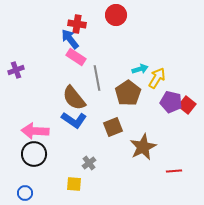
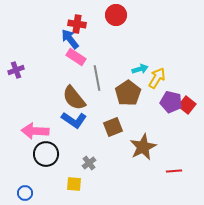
black circle: moved 12 px right
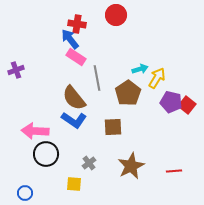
brown square: rotated 18 degrees clockwise
brown star: moved 12 px left, 19 px down
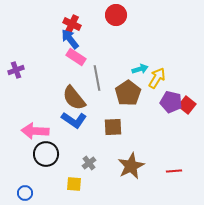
red cross: moved 5 px left; rotated 18 degrees clockwise
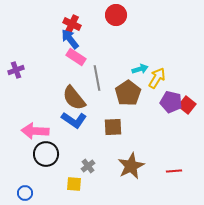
gray cross: moved 1 px left, 3 px down
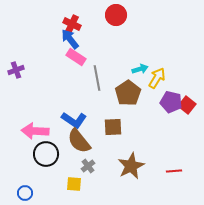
brown semicircle: moved 5 px right, 43 px down
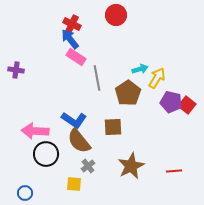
purple cross: rotated 28 degrees clockwise
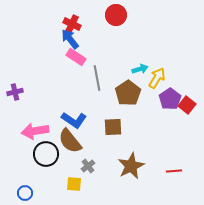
purple cross: moved 1 px left, 22 px down; rotated 21 degrees counterclockwise
purple pentagon: moved 1 px left, 3 px up; rotated 25 degrees clockwise
pink arrow: rotated 12 degrees counterclockwise
brown semicircle: moved 9 px left
